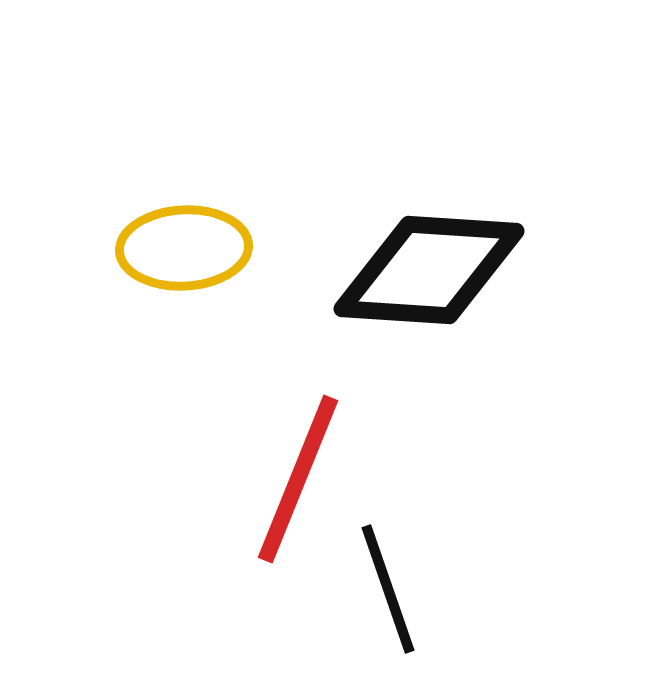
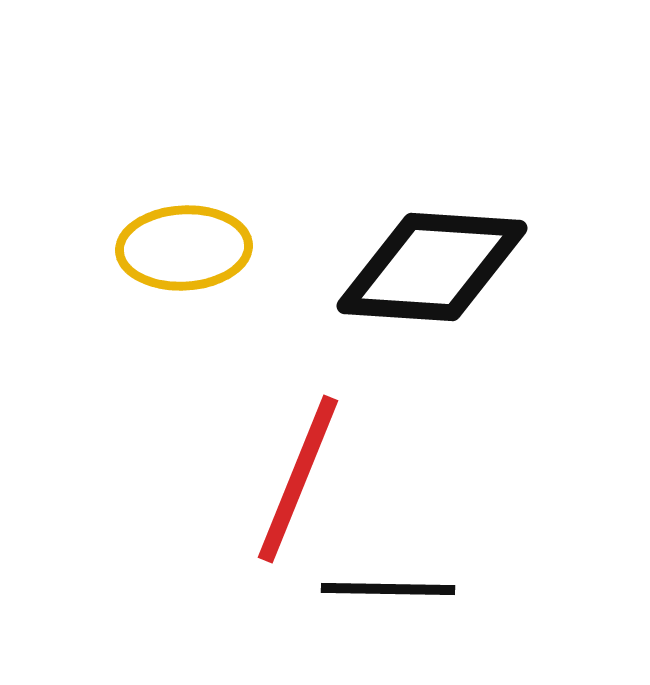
black diamond: moved 3 px right, 3 px up
black line: rotated 70 degrees counterclockwise
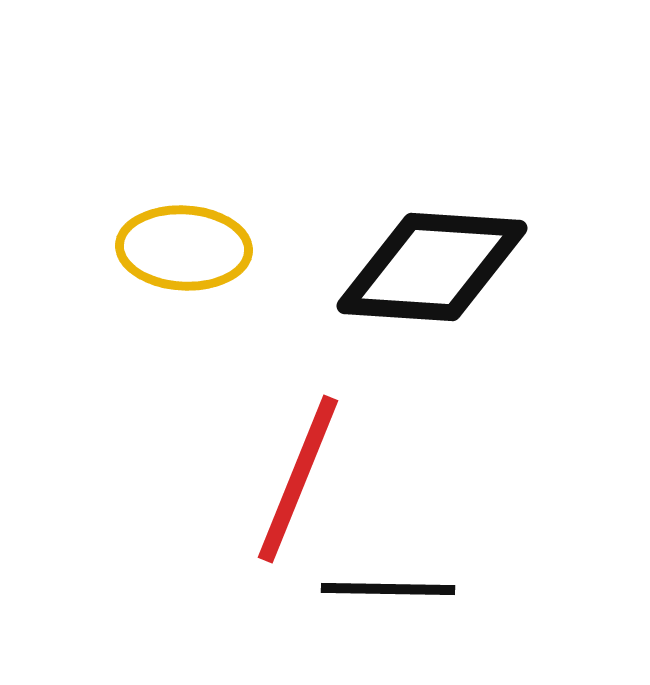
yellow ellipse: rotated 6 degrees clockwise
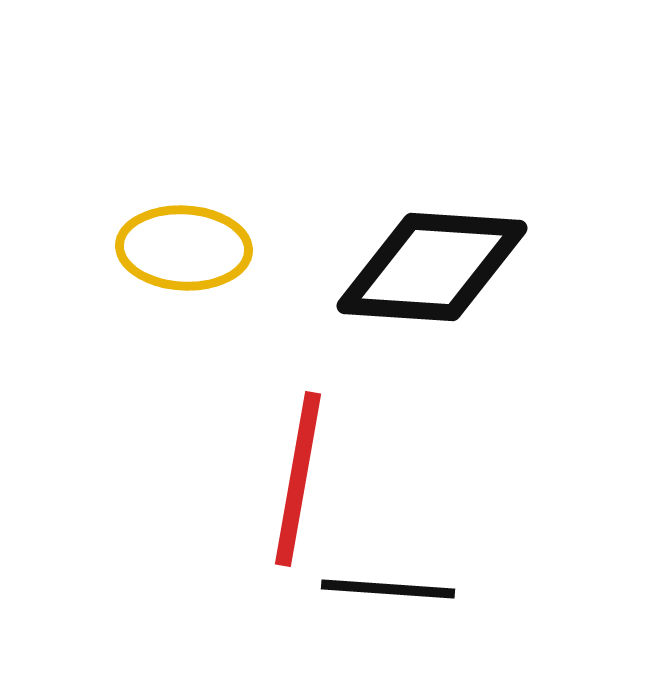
red line: rotated 12 degrees counterclockwise
black line: rotated 3 degrees clockwise
